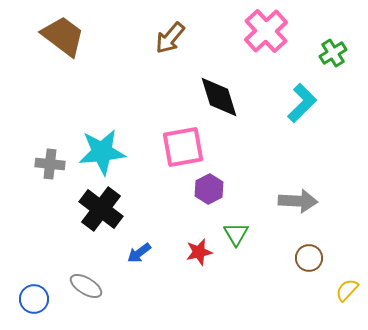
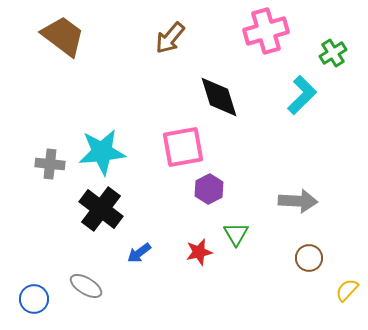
pink cross: rotated 27 degrees clockwise
cyan L-shape: moved 8 px up
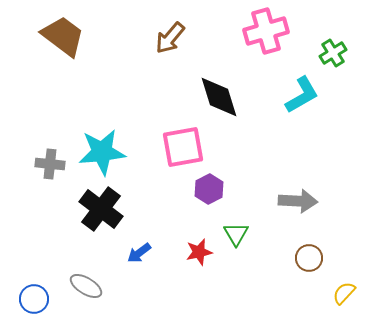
cyan L-shape: rotated 15 degrees clockwise
yellow semicircle: moved 3 px left, 3 px down
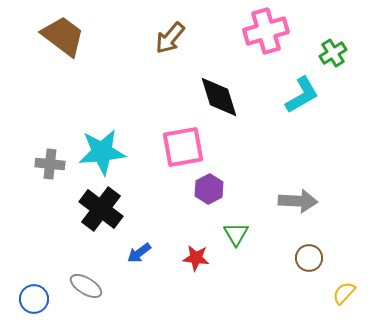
red star: moved 3 px left, 6 px down; rotated 20 degrees clockwise
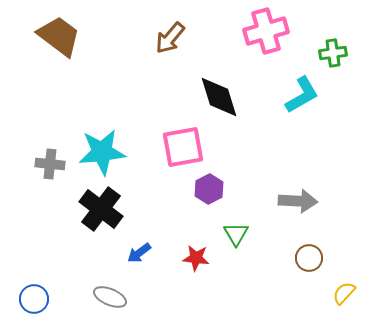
brown trapezoid: moved 4 px left
green cross: rotated 24 degrees clockwise
gray ellipse: moved 24 px right, 11 px down; rotated 8 degrees counterclockwise
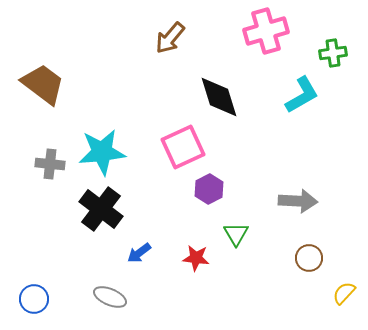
brown trapezoid: moved 16 px left, 48 px down
pink square: rotated 15 degrees counterclockwise
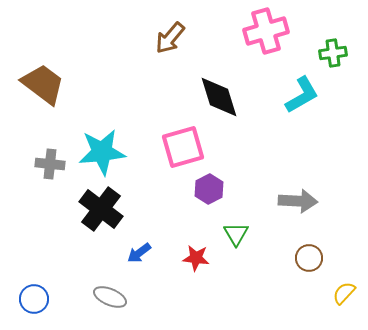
pink square: rotated 9 degrees clockwise
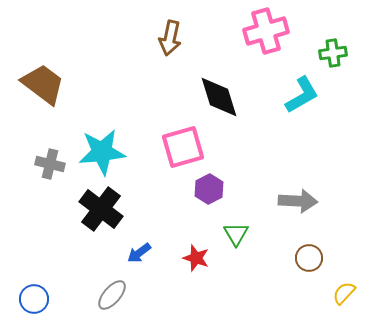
brown arrow: rotated 28 degrees counterclockwise
gray cross: rotated 8 degrees clockwise
red star: rotated 12 degrees clockwise
gray ellipse: moved 2 px right, 2 px up; rotated 72 degrees counterclockwise
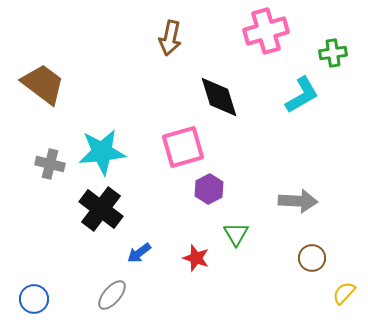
brown circle: moved 3 px right
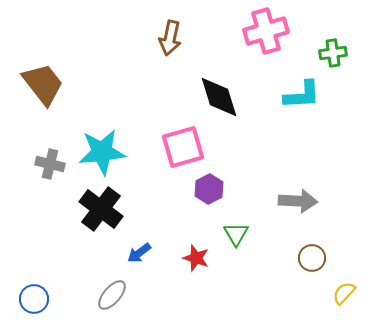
brown trapezoid: rotated 15 degrees clockwise
cyan L-shape: rotated 27 degrees clockwise
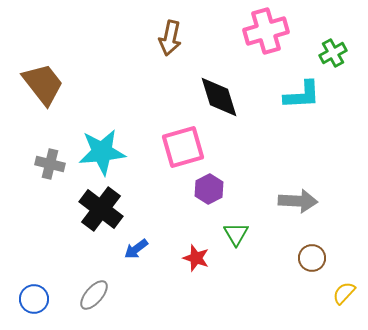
green cross: rotated 20 degrees counterclockwise
blue arrow: moved 3 px left, 4 px up
gray ellipse: moved 18 px left
